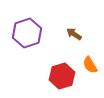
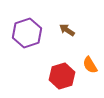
brown arrow: moved 7 px left, 4 px up
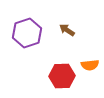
orange semicircle: rotated 66 degrees counterclockwise
red hexagon: rotated 15 degrees clockwise
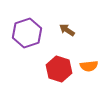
orange semicircle: moved 1 px left, 1 px down
red hexagon: moved 3 px left, 7 px up; rotated 20 degrees clockwise
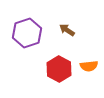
red hexagon: rotated 10 degrees clockwise
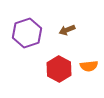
brown arrow: rotated 56 degrees counterclockwise
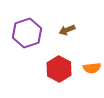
orange semicircle: moved 3 px right, 2 px down
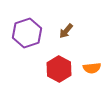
brown arrow: moved 1 px left, 1 px down; rotated 28 degrees counterclockwise
